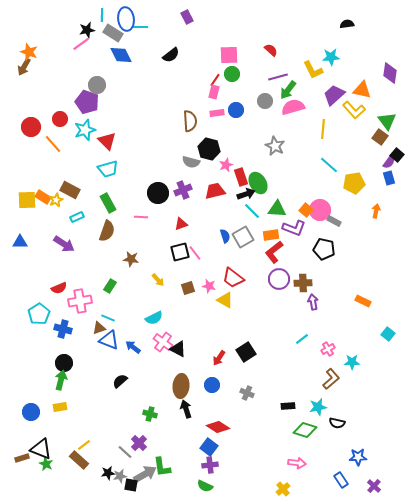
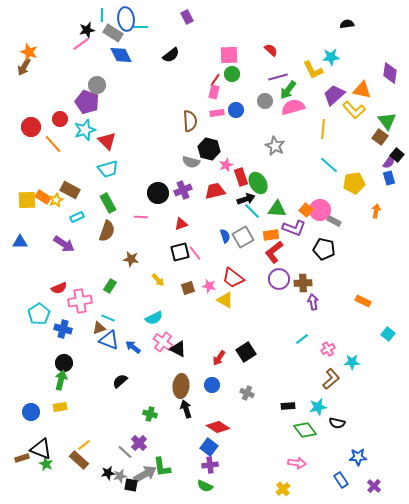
black arrow at (246, 194): moved 5 px down
green diamond at (305, 430): rotated 35 degrees clockwise
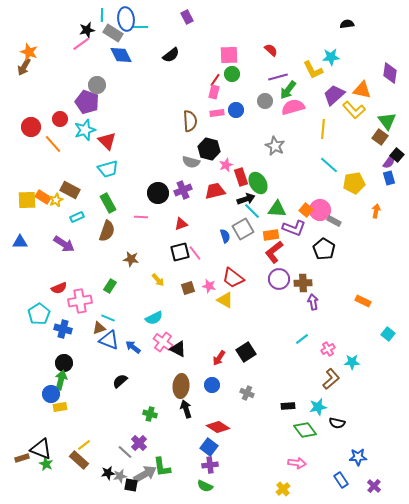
gray square at (243, 237): moved 8 px up
black pentagon at (324, 249): rotated 20 degrees clockwise
blue circle at (31, 412): moved 20 px right, 18 px up
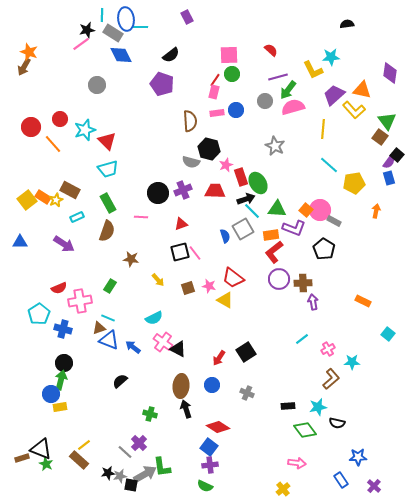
purple pentagon at (87, 102): moved 75 px right, 18 px up
red trapezoid at (215, 191): rotated 15 degrees clockwise
yellow square at (27, 200): rotated 36 degrees counterclockwise
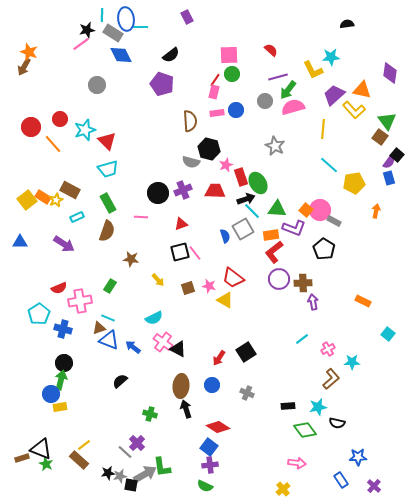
purple cross at (139, 443): moved 2 px left
